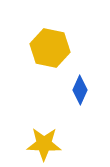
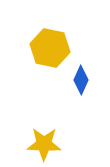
blue diamond: moved 1 px right, 10 px up
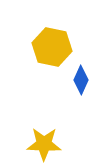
yellow hexagon: moved 2 px right, 1 px up
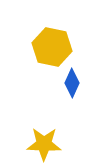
blue diamond: moved 9 px left, 3 px down
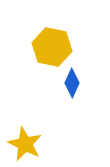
yellow star: moved 19 px left; rotated 24 degrees clockwise
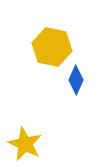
blue diamond: moved 4 px right, 3 px up
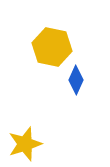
yellow star: rotated 28 degrees clockwise
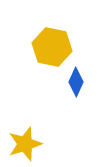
blue diamond: moved 2 px down
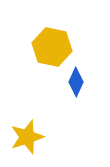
yellow star: moved 2 px right, 7 px up
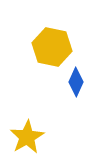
yellow star: rotated 12 degrees counterclockwise
